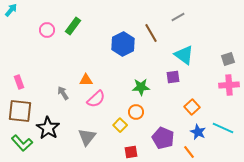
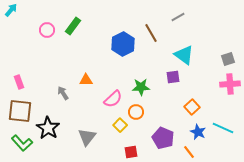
pink cross: moved 1 px right, 1 px up
pink semicircle: moved 17 px right
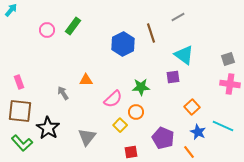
brown line: rotated 12 degrees clockwise
pink cross: rotated 12 degrees clockwise
cyan line: moved 2 px up
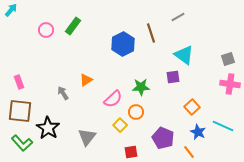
pink circle: moved 1 px left
orange triangle: rotated 32 degrees counterclockwise
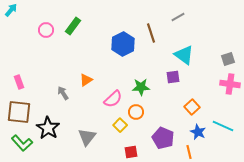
brown square: moved 1 px left, 1 px down
orange line: rotated 24 degrees clockwise
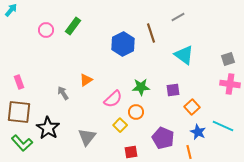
purple square: moved 13 px down
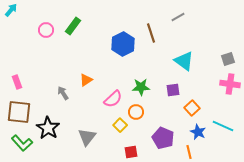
cyan triangle: moved 6 px down
pink rectangle: moved 2 px left
orange square: moved 1 px down
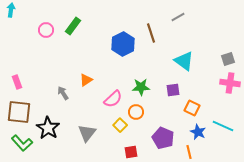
cyan arrow: rotated 32 degrees counterclockwise
pink cross: moved 1 px up
orange square: rotated 21 degrees counterclockwise
gray triangle: moved 4 px up
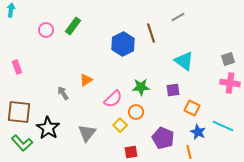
pink rectangle: moved 15 px up
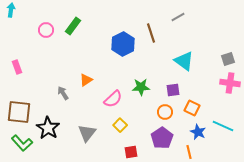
orange circle: moved 29 px right
purple pentagon: moved 1 px left; rotated 15 degrees clockwise
